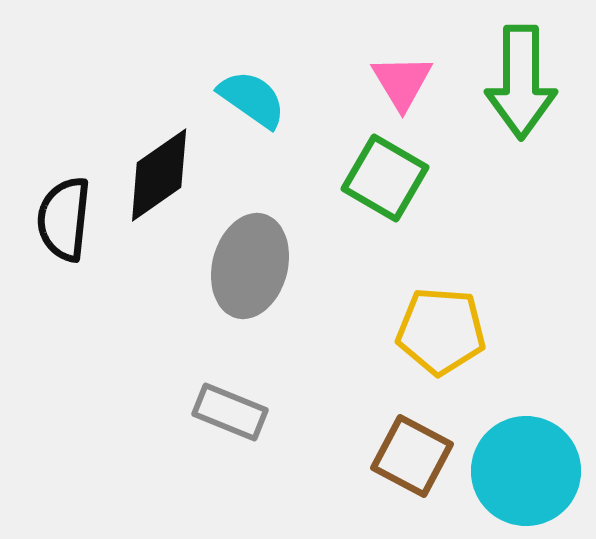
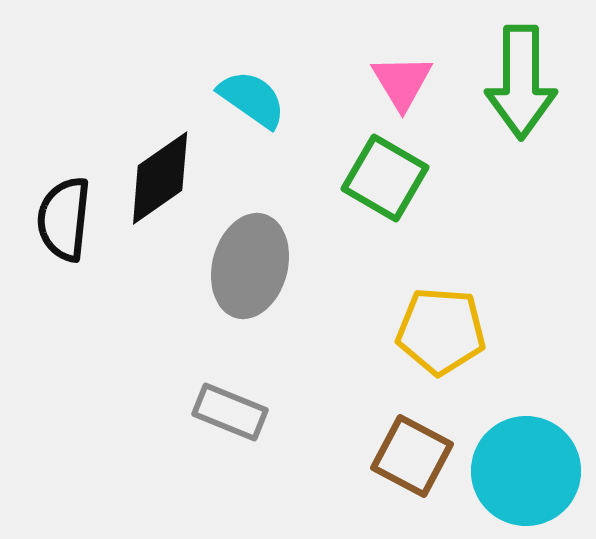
black diamond: moved 1 px right, 3 px down
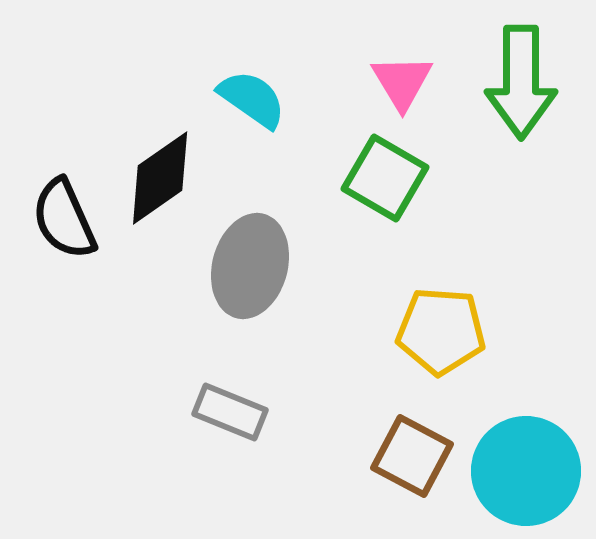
black semicircle: rotated 30 degrees counterclockwise
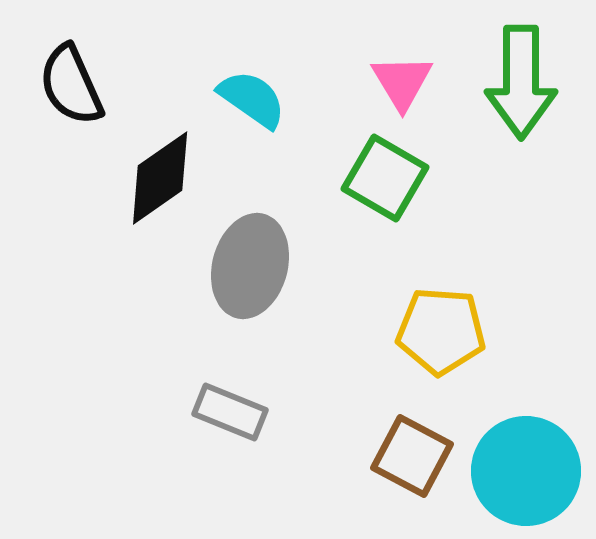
black semicircle: moved 7 px right, 134 px up
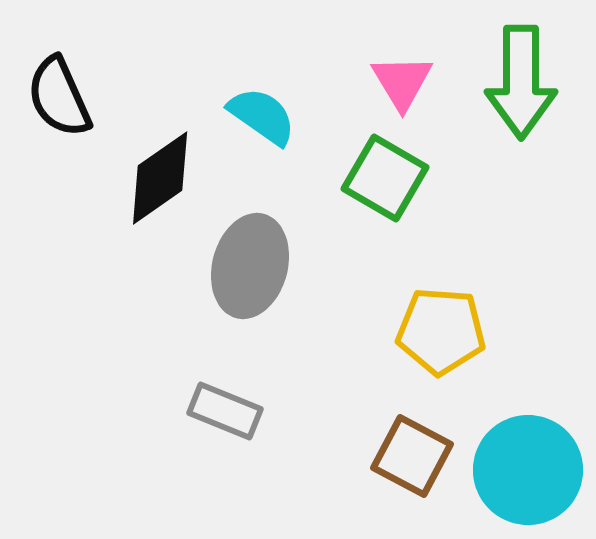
black semicircle: moved 12 px left, 12 px down
cyan semicircle: moved 10 px right, 17 px down
gray rectangle: moved 5 px left, 1 px up
cyan circle: moved 2 px right, 1 px up
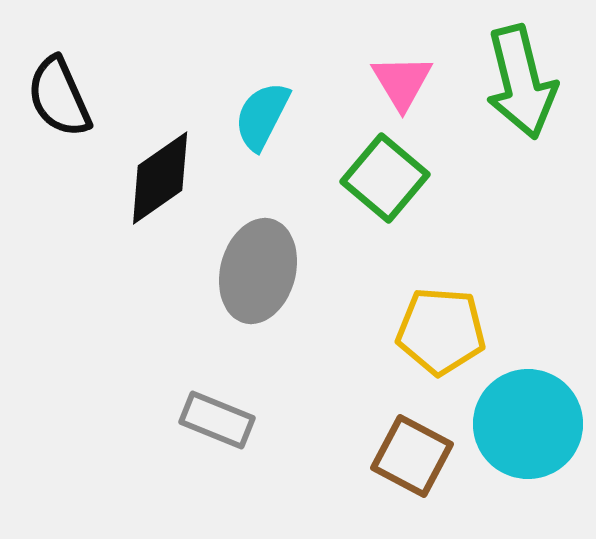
green arrow: rotated 14 degrees counterclockwise
cyan semicircle: rotated 98 degrees counterclockwise
green square: rotated 10 degrees clockwise
gray ellipse: moved 8 px right, 5 px down
gray rectangle: moved 8 px left, 9 px down
cyan circle: moved 46 px up
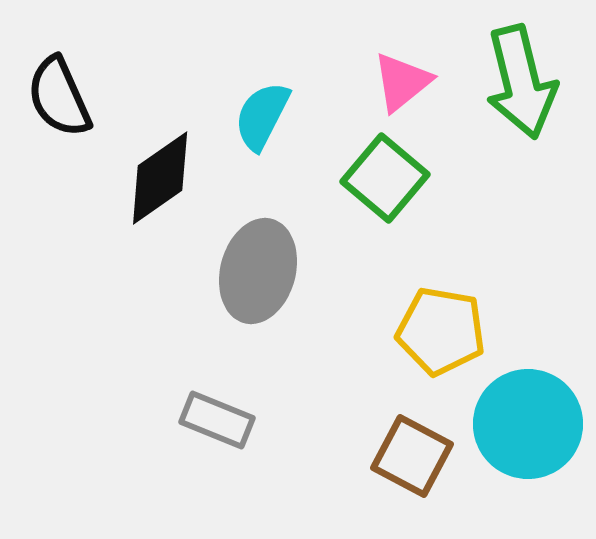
pink triangle: rotated 22 degrees clockwise
yellow pentagon: rotated 6 degrees clockwise
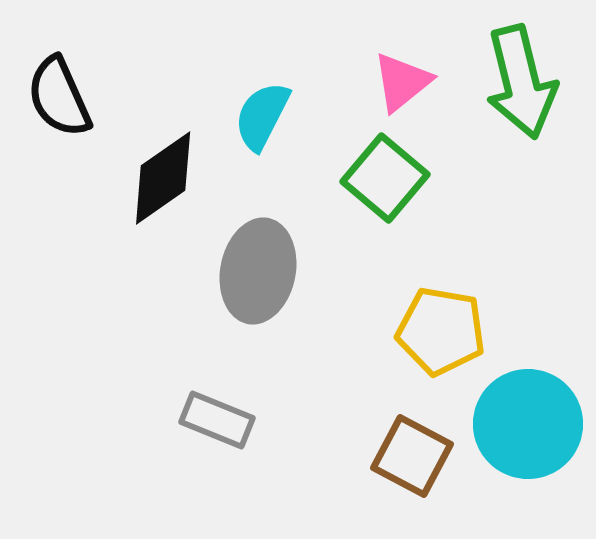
black diamond: moved 3 px right
gray ellipse: rotated 4 degrees counterclockwise
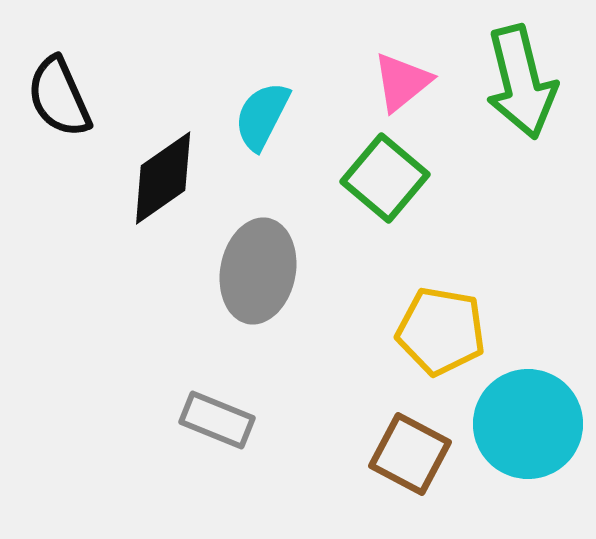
brown square: moved 2 px left, 2 px up
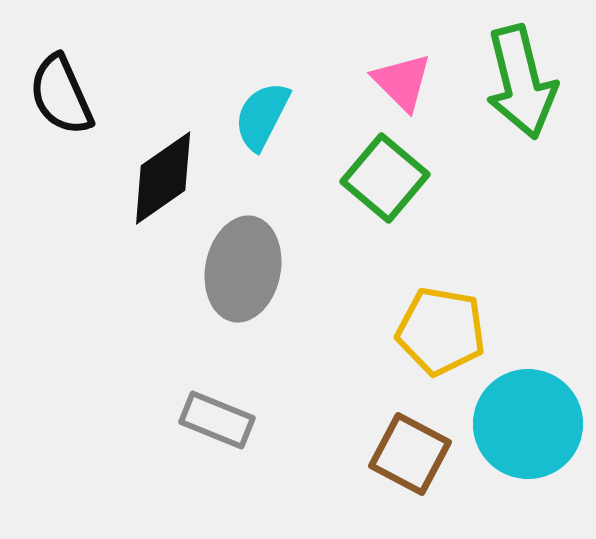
pink triangle: rotated 36 degrees counterclockwise
black semicircle: moved 2 px right, 2 px up
gray ellipse: moved 15 px left, 2 px up
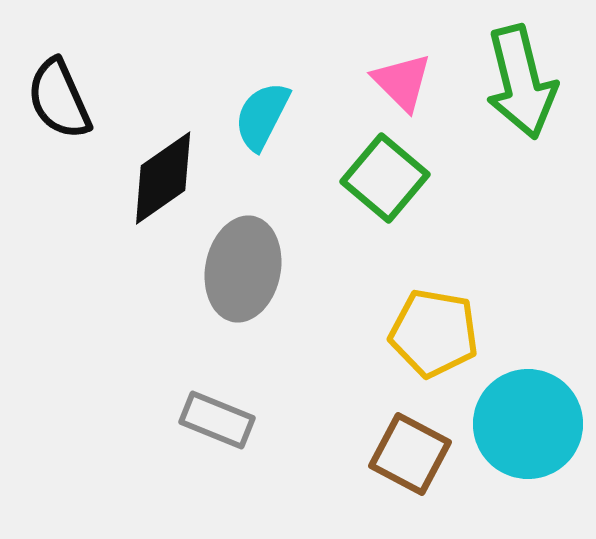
black semicircle: moved 2 px left, 4 px down
yellow pentagon: moved 7 px left, 2 px down
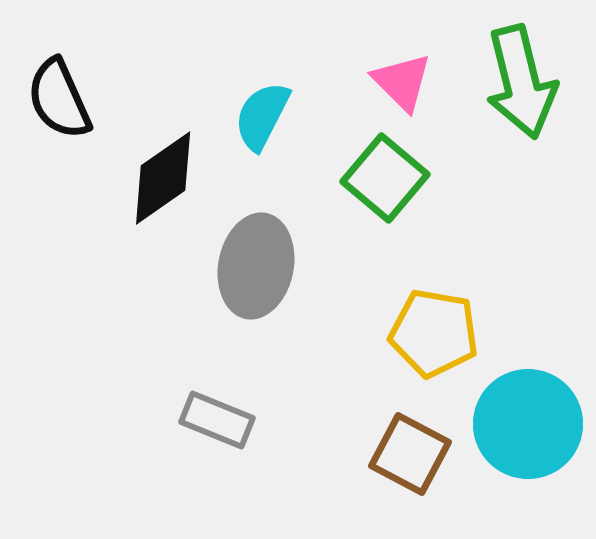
gray ellipse: moved 13 px right, 3 px up
